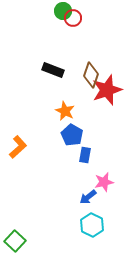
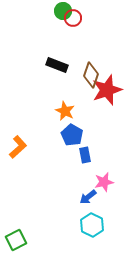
black rectangle: moved 4 px right, 5 px up
blue rectangle: rotated 21 degrees counterclockwise
green square: moved 1 px right, 1 px up; rotated 20 degrees clockwise
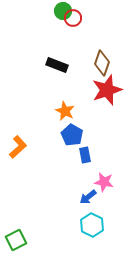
brown diamond: moved 11 px right, 12 px up
pink star: rotated 24 degrees clockwise
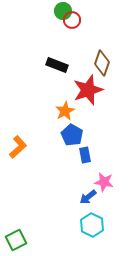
red circle: moved 1 px left, 2 px down
red star: moved 19 px left
orange star: rotated 18 degrees clockwise
